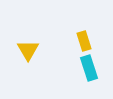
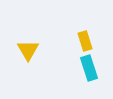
yellow rectangle: moved 1 px right
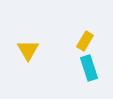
yellow rectangle: rotated 48 degrees clockwise
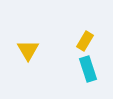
cyan rectangle: moved 1 px left, 1 px down
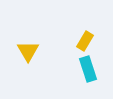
yellow triangle: moved 1 px down
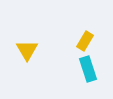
yellow triangle: moved 1 px left, 1 px up
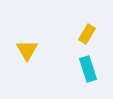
yellow rectangle: moved 2 px right, 7 px up
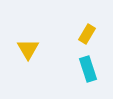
yellow triangle: moved 1 px right, 1 px up
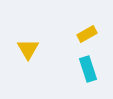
yellow rectangle: rotated 30 degrees clockwise
